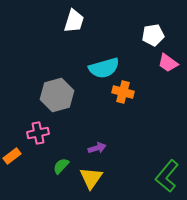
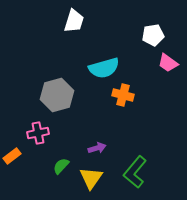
orange cross: moved 3 px down
green L-shape: moved 32 px left, 4 px up
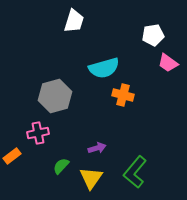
gray hexagon: moved 2 px left, 1 px down
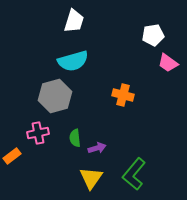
cyan semicircle: moved 31 px left, 7 px up
green semicircle: moved 14 px right, 28 px up; rotated 48 degrees counterclockwise
green L-shape: moved 1 px left, 2 px down
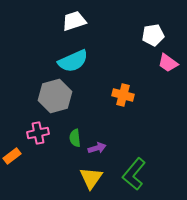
white trapezoid: rotated 125 degrees counterclockwise
cyan semicircle: rotated 8 degrees counterclockwise
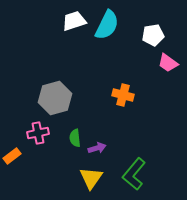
cyan semicircle: moved 34 px right, 36 px up; rotated 40 degrees counterclockwise
gray hexagon: moved 2 px down
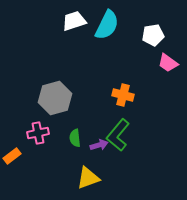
purple arrow: moved 2 px right, 3 px up
green L-shape: moved 16 px left, 39 px up
yellow triangle: moved 3 px left; rotated 35 degrees clockwise
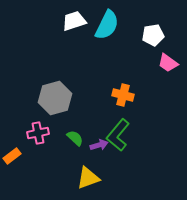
green semicircle: rotated 138 degrees clockwise
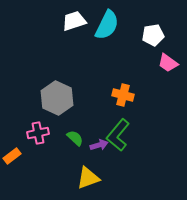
gray hexagon: moved 2 px right; rotated 20 degrees counterclockwise
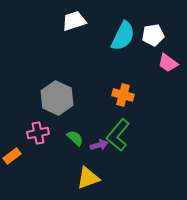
cyan semicircle: moved 16 px right, 11 px down
